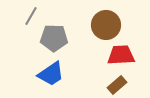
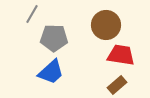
gray line: moved 1 px right, 2 px up
red trapezoid: rotated 12 degrees clockwise
blue trapezoid: moved 2 px up; rotated 8 degrees counterclockwise
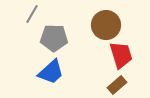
red trapezoid: rotated 64 degrees clockwise
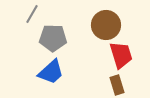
gray pentagon: moved 1 px left
brown rectangle: rotated 66 degrees counterclockwise
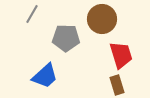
brown circle: moved 4 px left, 6 px up
gray pentagon: moved 13 px right
blue trapezoid: moved 6 px left, 4 px down
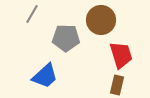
brown circle: moved 1 px left, 1 px down
brown rectangle: rotated 30 degrees clockwise
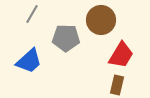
red trapezoid: rotated 48 degrees clockwise
blue trapezoid: moved 16 px left, 15 px up
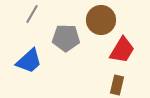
red trapezoid: moved 1 px right, 5 px up
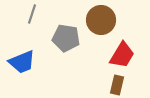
gray line: rotated 12 degrees counterclockwise
gray pentagon: rotated 8 degrees clockwise
red trapezoid: moved 5 px down
blue trapezoid: moved 7 px left, 1 px down; rotated 20 degrees clockwise
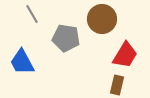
gray line: rotated 48 degrees counterclockwise
brown circle: moved 1 px right, 1 px up
red trapezoid: moved 3 px right
blue trapezoid: rotated 84 degrees clockwise
